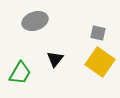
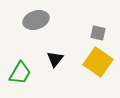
gray ellipse: moved 1 px right, 1 px up
yellow square: moved 2 px left
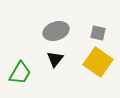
gray ellipse: moved 20 px right, 11 px down
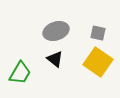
black triangle: rotated 30 degrees counterclockwise
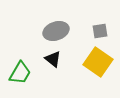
gray square: moved 2 px right, 2 px up; rotated 21 degrees counterclockwise
black triangle: moved 2 px left
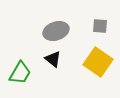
gray square: moved 5 px up; rotated 14 degrees clockwise
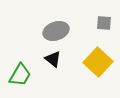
gray square: moved 4 px right, 3 px up
yellow square: rotated 8 degrees clockwise
green trapezoid: moved 2 px down
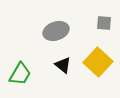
black triangle: moved 10 px right, 6 px down
green trapezoid: moved 1 px up
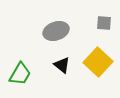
black triangle: moved 1 px left
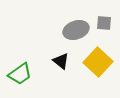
gray ellipse: moved 20 px right, 1 px up
black triangle: moved 1 px left, 4 px up
green trapezoid: rotated 25 degrees clockwise
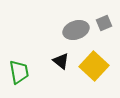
gray square: rotated 28 degrees counterclockwise
yellow square: moved 4 px left, 4 px down
green trapezoid: moved 1 px left, 2 px up; rotated 65 degrees counterclockwise
